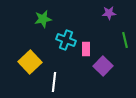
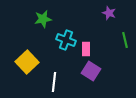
purple star: rotated 24 degrees clockwise
yellow square: moved 3 px left
purple square: moved 12 px left, 5 px down; rotated 12 degrees counterclockwise
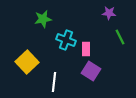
purple star: rotated 16 degrees counterclockwise
green line: moved 5 px left, 3 px up; rotated 14 degrees counterclockwise
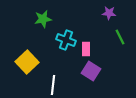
white line: moved 1 px left, 3 px down
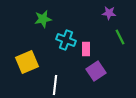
yellow square: rotated 20 degrees clockwise
purple square: moved 5 px right; rotated 24 degrees clockwise
white line: moved 2 px right
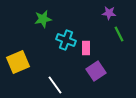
green line: moved 1 px left, 3 px up
pink rectangle: moved 1 px up
yellow square: moved 9 px left
white line: rotated 42 degrees counterclockwise
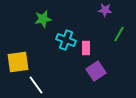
purple star: moved 4 px left, 3 px up
green line: rotated 56 degrees clockwise
yellow square: rotated 15 degrees clockwise
white line: moved 19 px left
